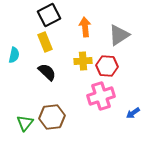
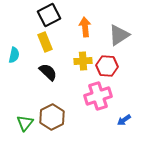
black semicircle: moved 1 px right
pink cross: moved 3 px left
blue arrow: moved 9 px left, 7 px down
brown hexagon: rotated 20 degrees counterclockwise
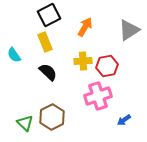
orange arrow: rotated 36 degrees clockwise
gray triangle: moved 10 px right, 5 px up
cyan semicircle: rotated 133 degrees clockwise
red hexagon: rotated 15 degrees counterclockwise
green triangle: rotated 24 degrees counterclockwise
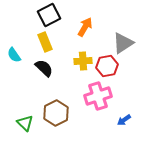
gray triangle: moved 6 px left, 13 px down
black semicircle: moved 4 px left, 4 px up
brown hexagon: moved 4 px right, 4 px up
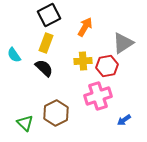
yellow rectangle: moved 1 px right, 1 px down; rotated 42 degrees clockwise
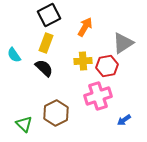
green triangle: moved 1 px left, 1 px down
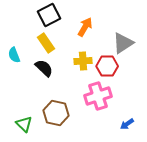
yellow rectangle: rotated 54 degrees counterclockwise
cyan semicircle: rotated 14 degrees clockwise
red hexagon: rotated 10 degrees clockwise
brown hexagon: rotated 20 degrees counterclockwise
blue arrow: moved 3 px right, 4 px down
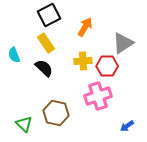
blue arrow: moved 2 px down
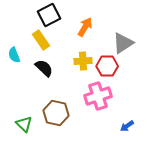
yellow rectangle: moved 5 px left, 3 px up
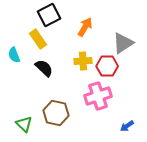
yellow rectangle: moved 3 px left, 1 px up
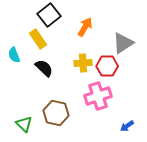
black square: rotated 10 degrees counterclockwise
yellow cross: moved 2 px down
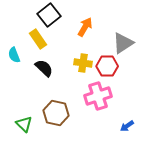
yellow cross: rotated 12 degrees clockwise
